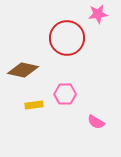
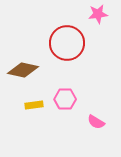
red circle: moved 5 px down
pink hexagon: moved 5 px down
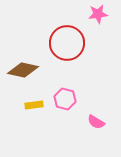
pink hexagon: rotated 15 degrees clockwise
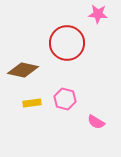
pink star: rotated 12 degrees clockwise
yellow rectangle: moved 2 px left, 2 px up
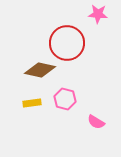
brown diamond: moved 17 px right
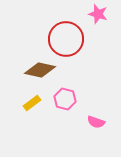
pink star: rotated 12 degrees clockwise
red circle: moved 1 px left, 4 px up
yellow rectangle: rotated 30 degrees counterclockwise
pink semicircle: rotated 12 degrees counterclockwise
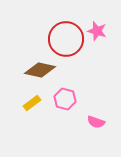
pink star: moved 1 px left, 17 px down
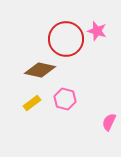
pink semicircle: moved 13 px right; rotated 96 degrees clockwise
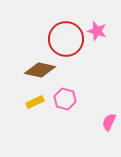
yellow rectangle: moved 3 px right, 1 px up; rotated 12 degrees clockwise
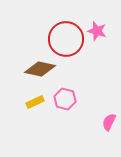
brown diamond: moved 1 px up
